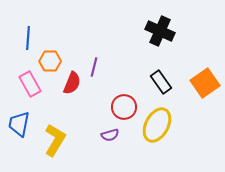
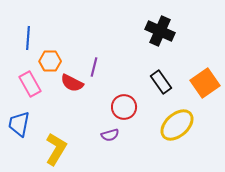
red semicircle: rotated 95 degrees clockwise
yellow ellipse: moved 20 px right; rotated 20 degrees clockwise
yellow L-shape: moved 1 px right, 9 px down
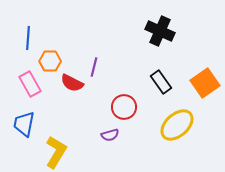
blue trapezoid: moved 5 px right
yellow L-shape: moved 3 px down
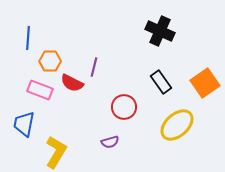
pink rectangle: moved 10 px right, 6 px down; rotated 40 degrees counterclockwise
purple semicircle: moved 7 px down
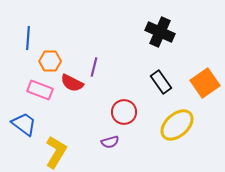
black cross: moved 1 px down
red circle: moved 5 px down
blue trapezoid: rotated 116 degrees clockwise
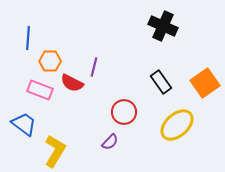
black cross: moved 3 px right, 6 px up
purple semicircle: rotated 30 degrees counterclockwise
yellow L-shape: moved 1 px left, 1 px up
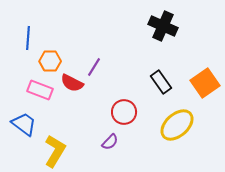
purple line: rotated 18 degrees clockwise
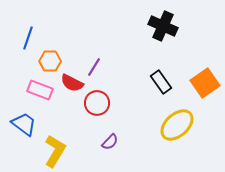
blue line: rotated 15 degrees clockwise
red circle: moved 27 px left, 9 px up
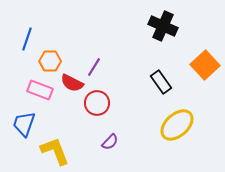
blue line: moved 1 px left, 1 px down
orange square: moved 18 px up; rotated 8 degrees counterclockwise
blue trapezoid: rotated 108 degrees counterclockwise
yellow L-shape: rotated 52 degrees counterclockwise
